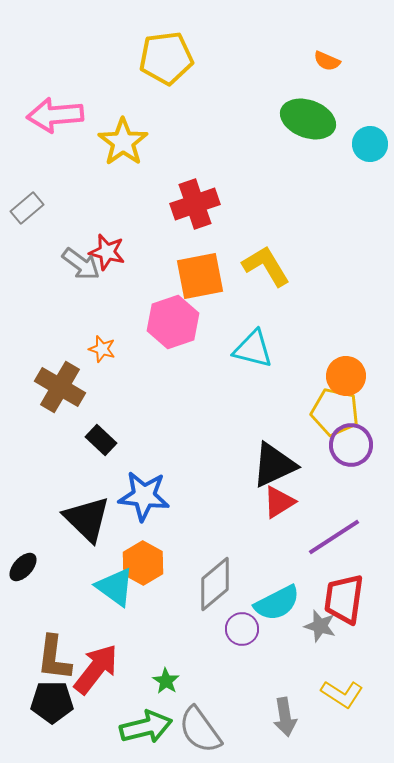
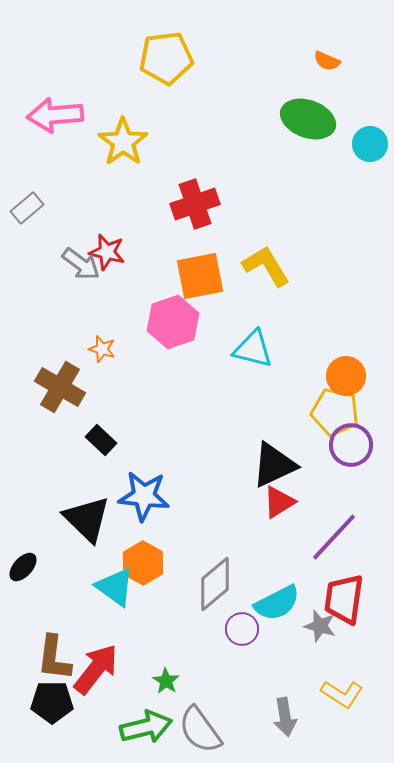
purple line at (334, 537): rotated 14 degrees counterclockwise
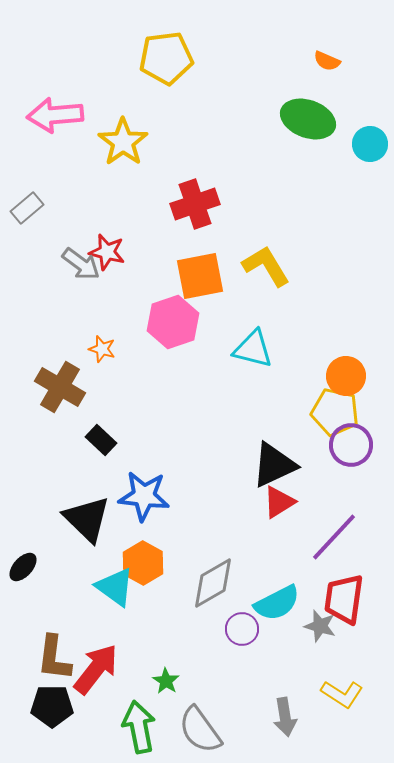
gray diamond at (215, 584): moved 2 px left, 1 px up; rotated 10 degrees clockwise
black pentagon at (52, 702): moved 4 px down
green arrow at (146, 727): moved 7 px left; rotated 87 degrees counterclockwise
